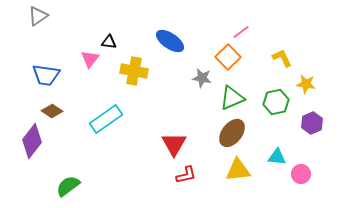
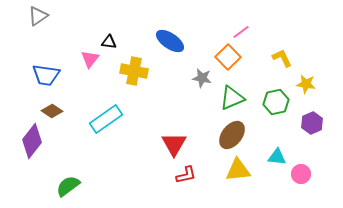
brown ellipse: moved 2 px down
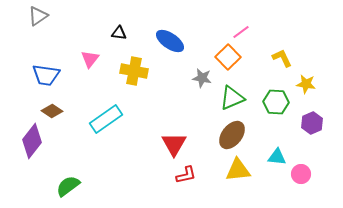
black triangle: moved 10 px right, 9 px up
green hexagon: rotated 15 degrees clockwise
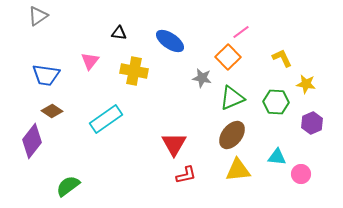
pink triangle: moved 2 px down
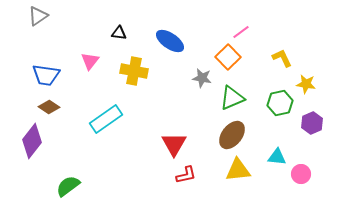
green hexagon: moved 4 px right, 1 px down; rotated 15 degrees counterclockwise
brown diamond: moved 3 px left, 4 px up
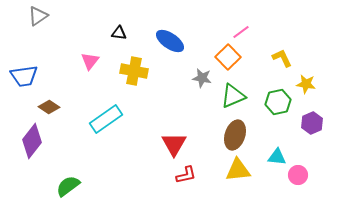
blue trapezoid: moved 22 px left, 1 px down; rotated 16 degrees counterclockwise
green triangle: moved 1 px right, 2 px up
green hexagon: moved 2 px left, 1 px up
brown ellipse: moved 3 px right; rotated 20 degrees counterclockwise
pink circle: moved 3 px left, 1 px down
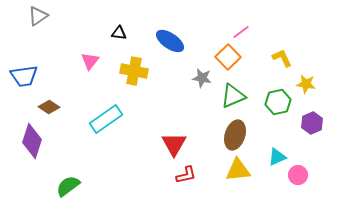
purple diamond: rotated 20 degrees counterclockwise
cyan triangle: rotated 30 degrees counterclockwise
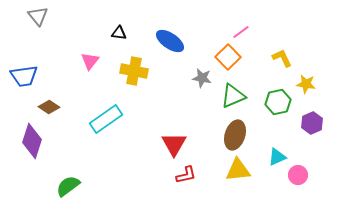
gray triangle: rotated 35 degrees counterclockwise
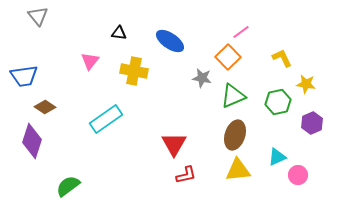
brown diamond: moved 4 px left
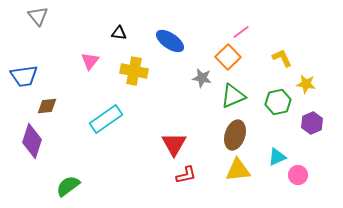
brown diamond: moved 2 px right, 1 px up; rotated 40 degrees counterclockwise
